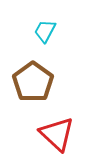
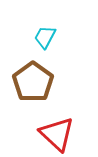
cyan trapezoid: moved 6 px down
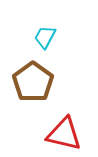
red triangle: moved 7 px right; rotated 30 degrees counterclockwise
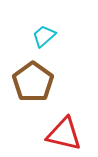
cyan trapezoid: moved 1 px left, 1 px up; rotated 20 degrees clockwise
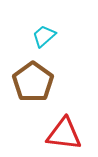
red triangle: rotated 6 degrees counterclockwise
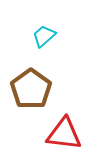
brown pentagon: moved 2 px left, 7 px down
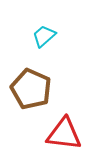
brown pentagon: rotated 12 degrees counterclockwise
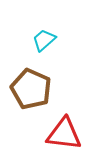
cyan trapezoid: moved 4 px down
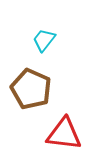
cyan trapezoid: rotated 10 degrees counterclockwise
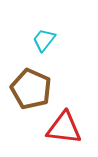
red triangle: moved 6 px up
